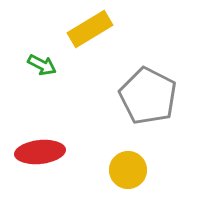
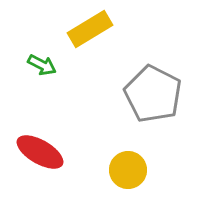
gray pentagon: moved 5 px right, 2 px up
red ellipse: rotated 36 degrees clockwise
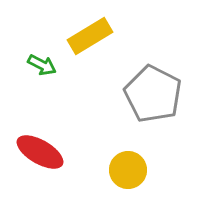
yellow rectangle: moved 7 px down
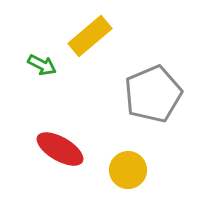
yellow rectangle: rotated 9 degrees counterclockwise
gray pentagon: rotated 22 degrees clockwise
red ellipse: moved 20 px right, 3 px up
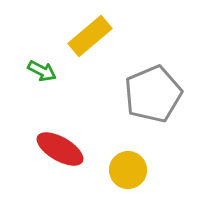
green arrow: moved 6 px down
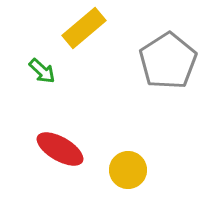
yellow rectangle: moved 6 px left, 8 px up
green arrow: rotated 16 degrees clockwise
gray pentagon: moved 15 px right, 33 px up; rotated 10 degrees counterclockwise
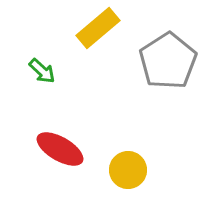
yellow rectangle: moved 14 px right
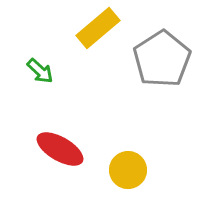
gray pentagon: moved 6 px left, 2 px up
green arrow: moved 2 px left
